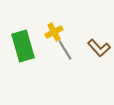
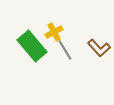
green rectangle: moved 9 px right; rotated 24 degrees counterclockwise
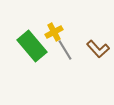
brown L-shape: moved 1 px left, 1 px down
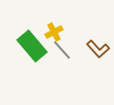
gray line: moved 3 px left; rotated 10 degrees counterclockwise
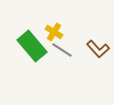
yellow cross: rotated 30 degrees counterclockwise
gray line: rotated 15 degrees counterclockwise
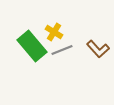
gray line: rotated 55 degrees counterclockwise
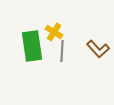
green rectangle: rotated 32 degrees clockwise
gray line: moved 1 px down; rotated 65 degrees counterclockwise
